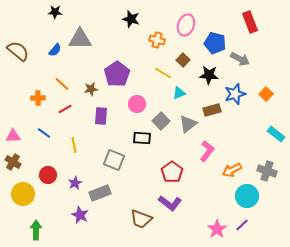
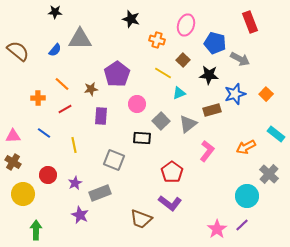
orange arrow at (232, 170): moved 14 px right, 23 px up
gray cross at (267, 171): moved 2 px right, 3 px down; rotated 24 degrees clockwise
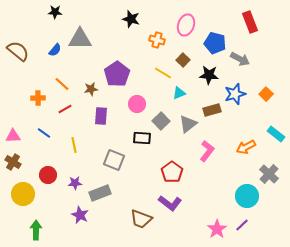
purple star at (75, 183): rotated 24 degrees clockwise
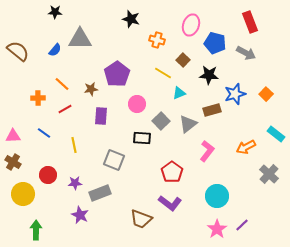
pink ellipse at (186, 25): moved 5 px right
gray arrow at (240, 59): moved 6 px right, 6 px up
cyan circle at (247, 196): moved 30 px left
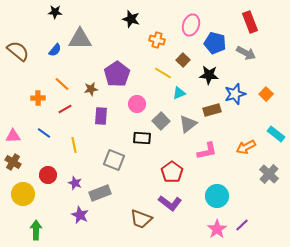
pink L-shape at (207, 151): rotated 40 degrees clockwise
purple star at (75, 183): rotated 24 degrees clockwise
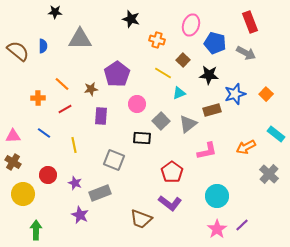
blue semicircle at (55, 50): moved 12 px left, 4 px up; rotated 40 degrees counterclockwise
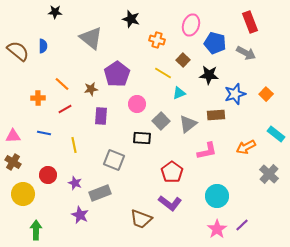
gray triangle at (80, 39): moved 11 px right, 1 px up; rotated 40 degrees clockwise
brown rectangle at (212, 110): moved 4 px right, 5 px down; rotated 12 degrees clockwise
blue line at (44, 133): rotated 24 degrees counterclockwise
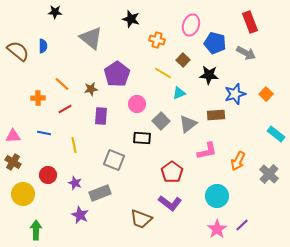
orange arrow at (246, 147): moved 8 px left, 14 px down; rotated 36 degrees counterclockwise
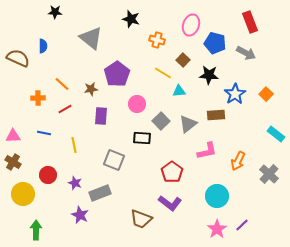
brown semicircle at (18, 51): moved 7 px down; rotated 15 degrees counterclockwise
cyan triangle at (179, 93): moved 2 px up; rotated 16 degrees clockwise
blue star at (235, 94): rotated 15 degrees counterclockwise
